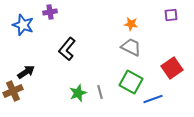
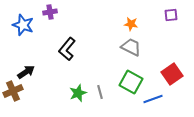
red square: moved 6 px down
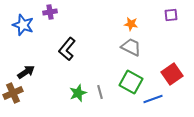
brown cross: moved 2 px down
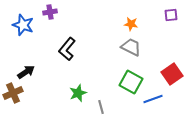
gray line: moved 1 px right, 15 px down
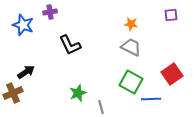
black L-shape: moved 3 px right, 4 px up; rotated 65 degrees counterclockwise
blue line: moved 2 px left; rotated 18 degrees clockwise
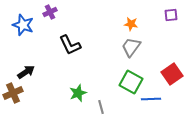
purple cross: rotated 16 degrees counterclockwise
gray trapezoid: rotated 80 degrees counterclockwise
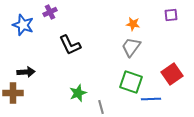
orange star: moved 2 px right
black arrow: rotated 30 degrees clockwise
green square: rotated 10 degrees counterclockwise
brown cross: rotated 24 degrees clockwise
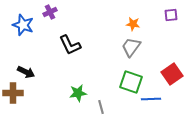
black arrow: rotated 30 degrees clockwise
green star: rotated 12 degrees clockwise
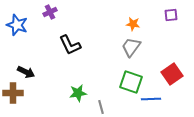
blue star: moved 6 px left
